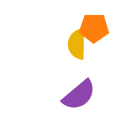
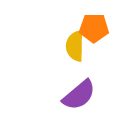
yellow semicircle: moved 2 px left, 2 px down
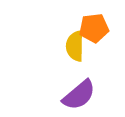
orange pentagon: rotated 8 degrees counterclockwise
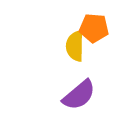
orange pentagon: rotated 12 degrees clockwise
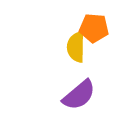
yellow semicircle: moved 1 px right, 1 px down
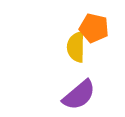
orange pentagon: rotated 8 degrees clockwise
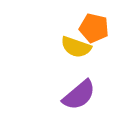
yellow semicircle: rotated 72 degrees counterclockwise
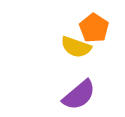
orange pentagon: rotated 20 degrees clockwise
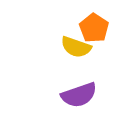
purple semicircle: rotated 21 degrees clockwise
